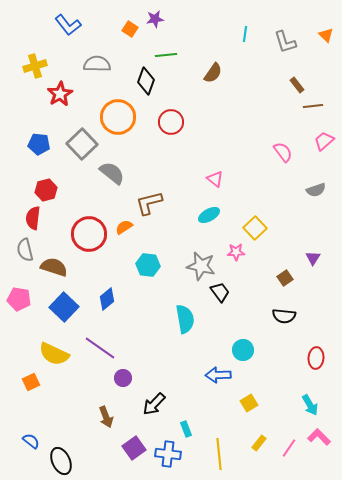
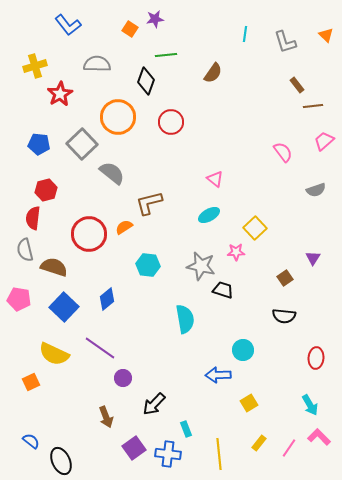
black trapezoid at (220, 292): moved 3 px right, 2 px up; rotated 35 degrees counterclockwise
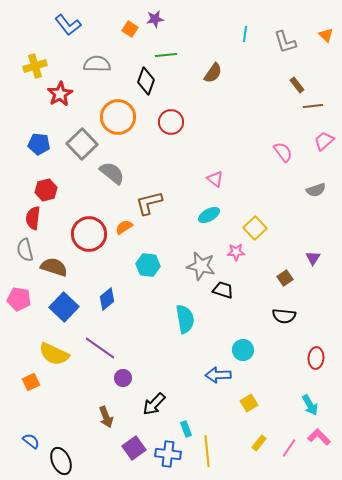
yellow line at (219, 454): moved 12 px left, 3 px up
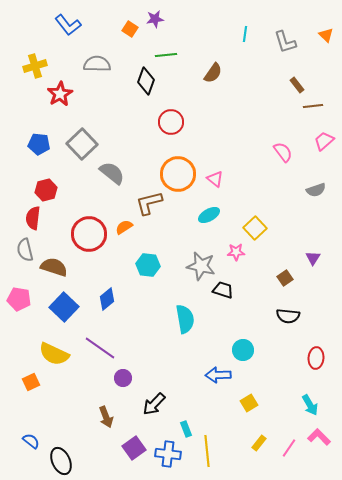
orange circle at (118, 117): moved 60 px right, 57 px down
black semicircle at (284, 316): moved 4 px right
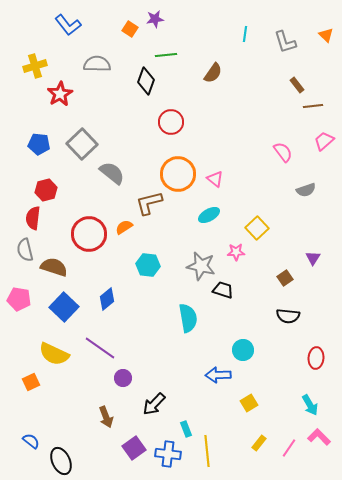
gray semicircle at (316, 190): moved 10 px left
yellow square at (255, 228): moved 2 px right
cyan semicircle at (185, 319): moved 3 px right, 1 px up
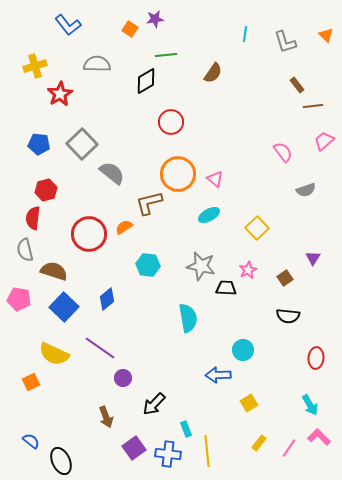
black diamond at (146, 81): rotated 40 degrees clockwise
pink star at (236, 252): moved 12 px right, 18 px down; rotated 24 degrees counterclockwise
brown semicircle at (54, 267): moved 4 px down
black trapezoid at (223, 290): moved 3 px right, 2 px up; rotated 15 degrees counterclockwise
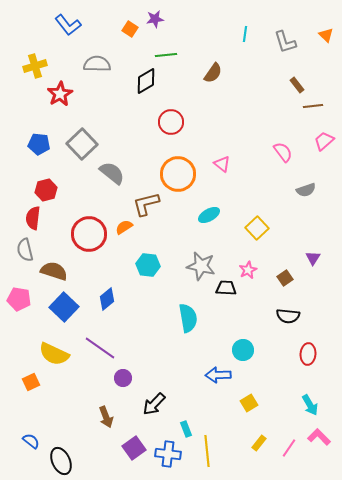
pink triangle at (215, 179): moved 7 px right, 15 px up
brown L-shape at (149, 203): moved 3 px left, 1 px down
red ellipse at (316, 358): moved 8 px left, 4 px up
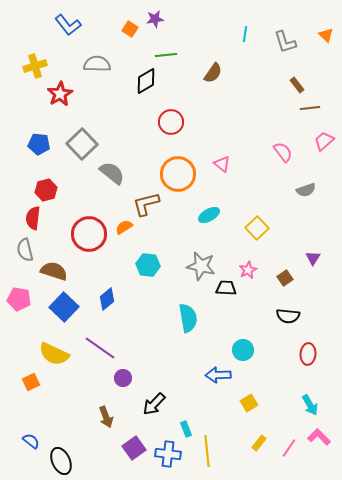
brown line at (313, 106): moved 3 px left, 2 px down
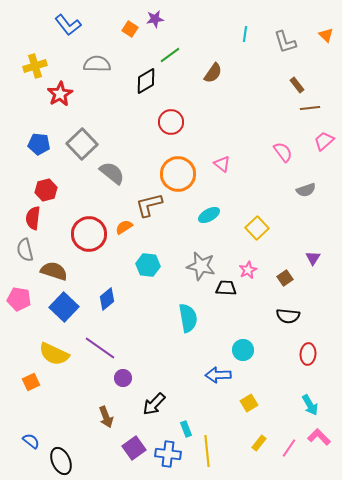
green line at (166, 55): moved 4 px right; rotated 30 degrees counterclockwise
brown L-shape at (146, 204): moved 3 px right, 1 px down
